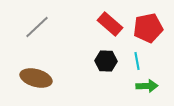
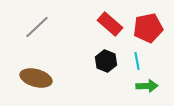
black hexagon: rotated 20 degrees clockwise
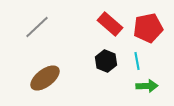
brown ellipse: moved 9 px right; rotated 52 degrees counterclockwise
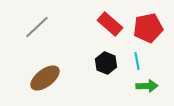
black hexagon: moved 2 px down
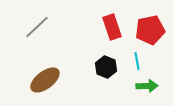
red rectangle: moved 2 px right, 3 px down; rotated 30 degrees clockwise
red pentagon: moved 2 px right, 2 px down
black hexagon: moved 4 px down
brown ellipse: moved 2 px down
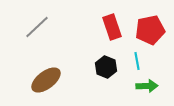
brown ellipse: moved 1 px right
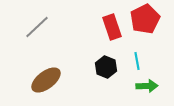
red pentagon: moved 5 px left, 11 px up; rotated 16 degrees counterclockwise
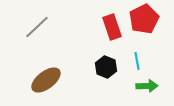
red pentagon: moved 1 px left
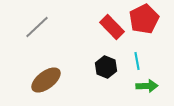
red rectangle: rotated 25 degrees counterclockwise
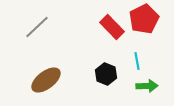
black hexagon: moved 7 px down
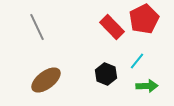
gray line: rotated 72 degrees counterclockwise
cyan line: rotated 48 degrees clockwise
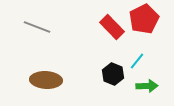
gray line: rotated 44 degrees counterclockwise
black hexagon: moved 7 px right
brown ellipse: rotated 40 degrees clockwise
